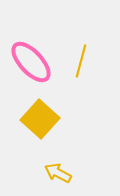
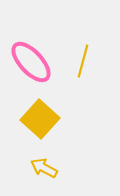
yellow line: moved 2 px right
yellow arrow: moved 14 px left, 5 px up
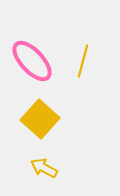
pink ellipse: moved 1 px right, 1 px up
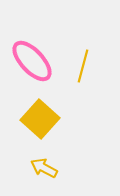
yellow line: moved 5 px down
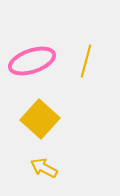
pink ellipse: rotated 66 degrees counterclockwise
yellow line: moved 3 px right, 5 px up
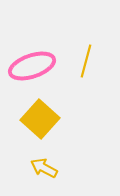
pink ellipse: moved 5 px down
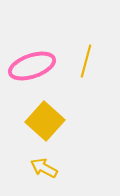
yellow square: moved 5 px right, 2 px down
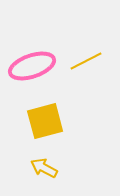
yellow line: rotated 48 degrees clockwise
yellow square: rotated 33 degrees clockwise
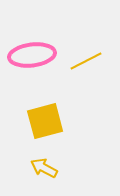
pink ellipse: moved 11 px up; rotated 12 degrees clockwise
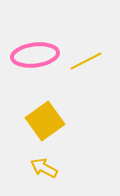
pink ellipse: moved 3 px right
yellow square: rotated 21 degrees counterclockwise
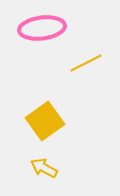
pink ellipse: moved 7 px right, 27 px up
yellow line: moved 2 px down
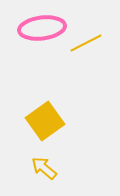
yellow line: moved 20 px up
yellow arrow: rotated 12 degrees clockwise
